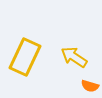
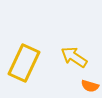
yellow rectangle: moved 1 px left, 6 px down
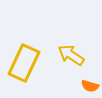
yellow arrow: moved 3 px left, 2 px up
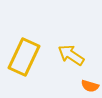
yellow rectangle: moved 6 px up
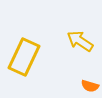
yellow arrow: moved 9 px right, 14 px up
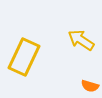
yellow arrow: moved 1 px right, 1 px up
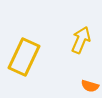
yellow arrow: rotated 80 degrees clockwise
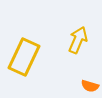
yellow arrow: moved 3 px left
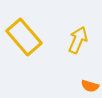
yellow rectangle: moved 20 px up; rotated 66 degrees counterclockwise
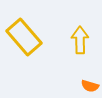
yellow arrow: moved 2 px right; rotated 24 degrees counterclockwise
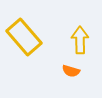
orange semicircle: moved 19 px left, 15 px up
